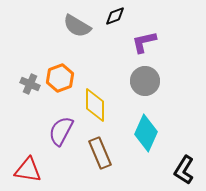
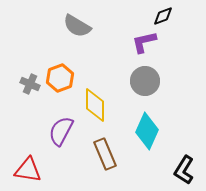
black diamond: moved 48 px right
cyan diamond: moved 1 px right, 2 px up
brown rectangle: moved 5 px right, 1 px down
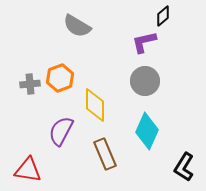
black diamond: rotated 20 degrees counterclockwise
gray cross: rotated 30 degrees counterclockwise
black L-shape: moved 3 px up
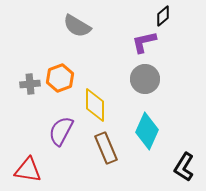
gray circle: moved 2 px up
brown rectangle: moved 1 px right, 6 px up
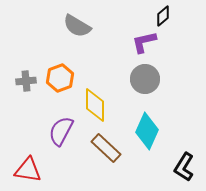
gray cross: moved 4 px left, 3 px up
brown rectangle: rotated 24 degrees counterclockwise
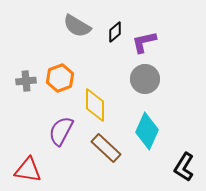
black diamond: moved 48 px left, 16 px down
